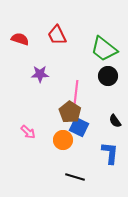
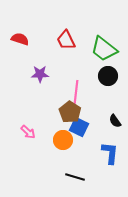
red trapezoid: moved 9 px right, 5 px down
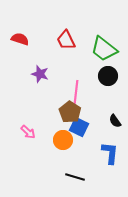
purple star: rotated 18 degrees clockwise
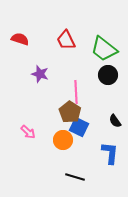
black circle: moved 1 px up
pink line: rotated 10 degrees counterclockwise
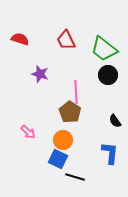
blue square: moved 21 px left, 32 px down
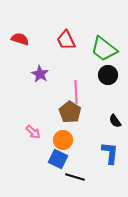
purple star: rotated 12 degrees clockwise
pink arrow: moved 5 px right
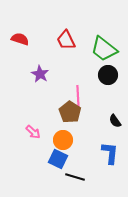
pink line: moved 2 px right, 5 px down
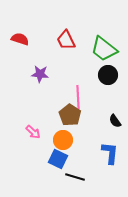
purple star: rotated 24 degrees counterclockwise
brown pentagon: moved 3 px down
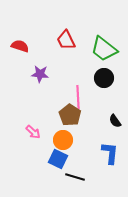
red semicircle: moved 7 px down
black circle: moved 4 px left, 3 px down
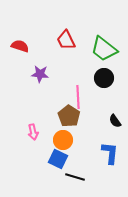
brown pentagon: moved 1 px left, 1 px down
pink arrow: rotated 35 degrees clockwise
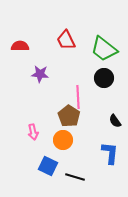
red semicircle: rotated 18 degrees counterclockwise
blue square: moved 10 px left, 7 px down
